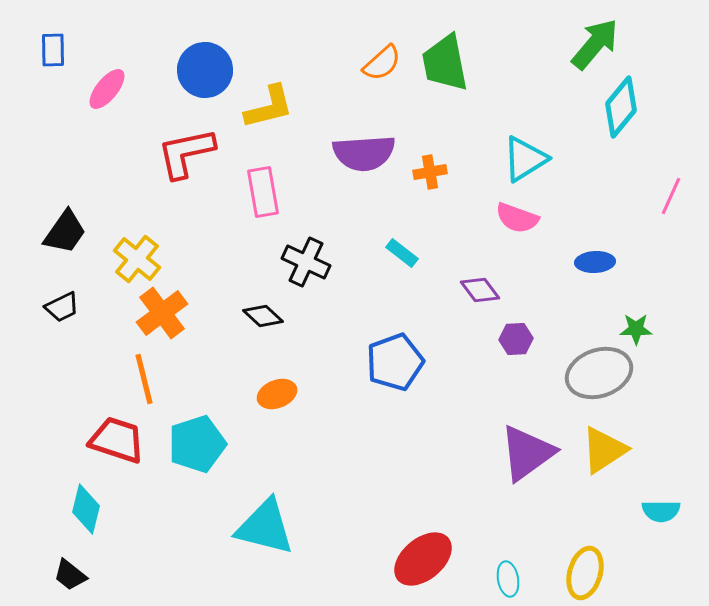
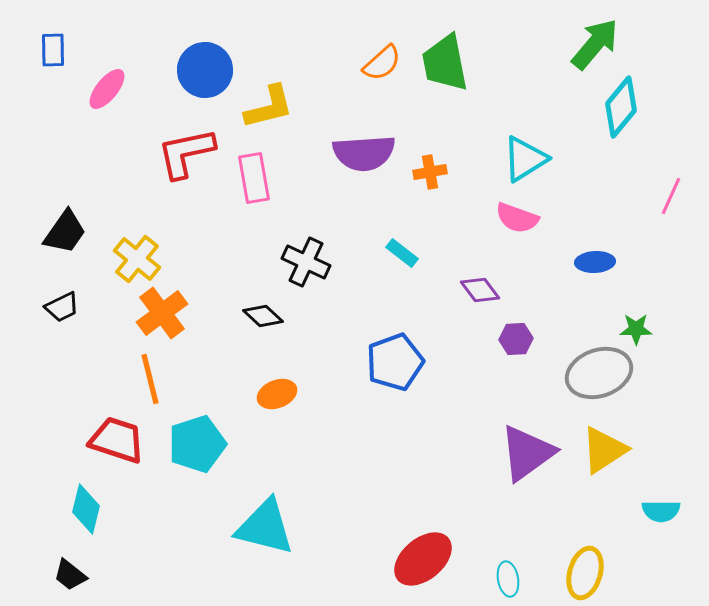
pink rectangle at (263, 192): moved 9 px left, 14 px up
orange line at (144, 379): moved 6 px right
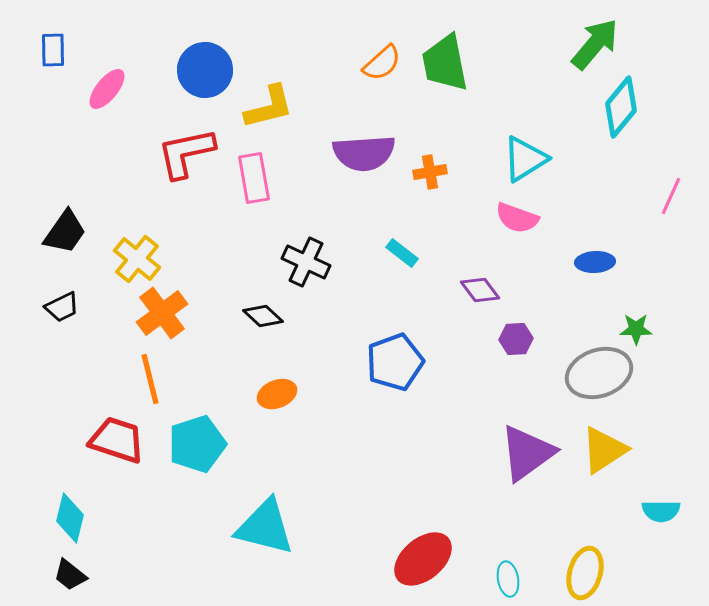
cyan diamond at (86, 509): moved 16 px left, 9 px down
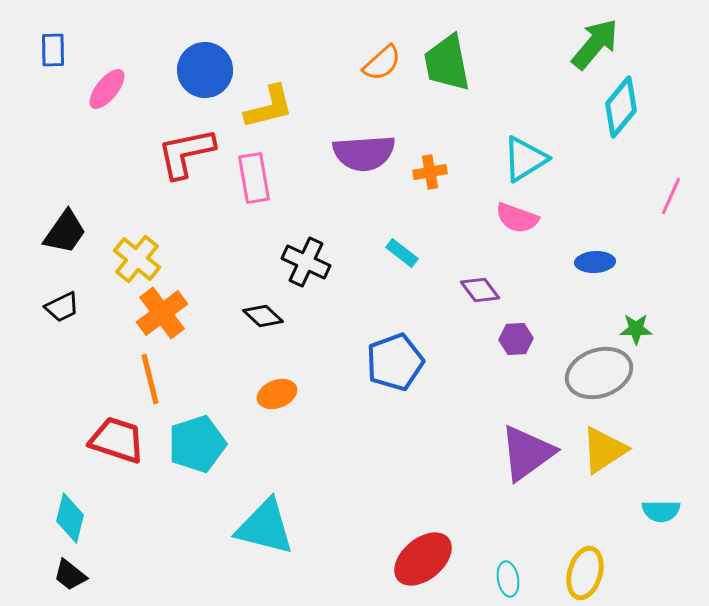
green trapezoid at (445, 63): moved 2 px right
